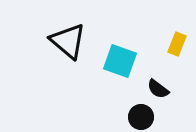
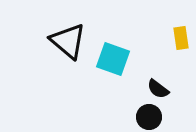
yellow rectangle: moved 4 px right, 6 px up; rotated 30 degrees counterclockwise
cyan square: moved 7 px left, 2 px up
black circle: moved 8 px right
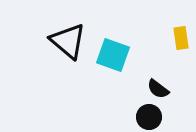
cyan square: moved 4 px up
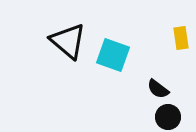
black circle: moved 19 px right
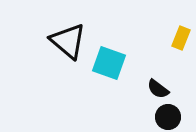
yellow rectangle: rotated 30 degrees clockwise
cyan square: moved 4 px left, 8 px down
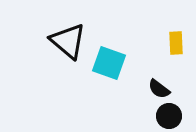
yellow rectangle: moved 5 px left, 5 px down; rotated 25 degrees counterclockwise
black semicircle: moved 1 px right
black circle: moved 1 px right, 1 px up
